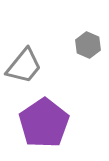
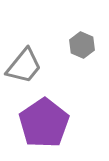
gray hexagon: moved 6 px left
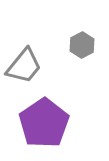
gray hexagon: rotated 10 degrees clockwise
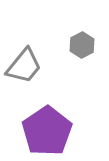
purple pentagon: moved 3 px right, 8 px down
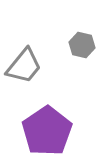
gray hexagon: rotated 20 degrees counterclockwise
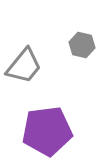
purple pentagon: rotated 27 degrees clockwise
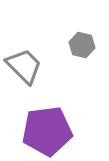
gray trapezoid: rotated 84 degrees counterclockwise
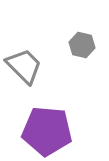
purple pentagon: rotated 12 degrees clockwise
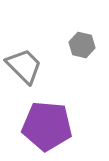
purple pentagon: moved 5 px up
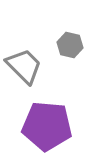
gray hexagon: moved 12 px left
